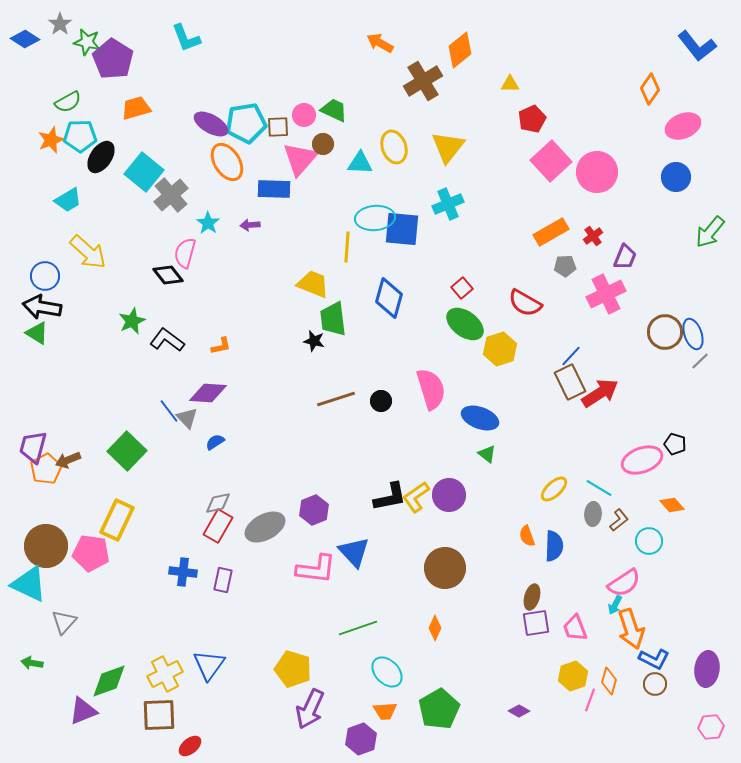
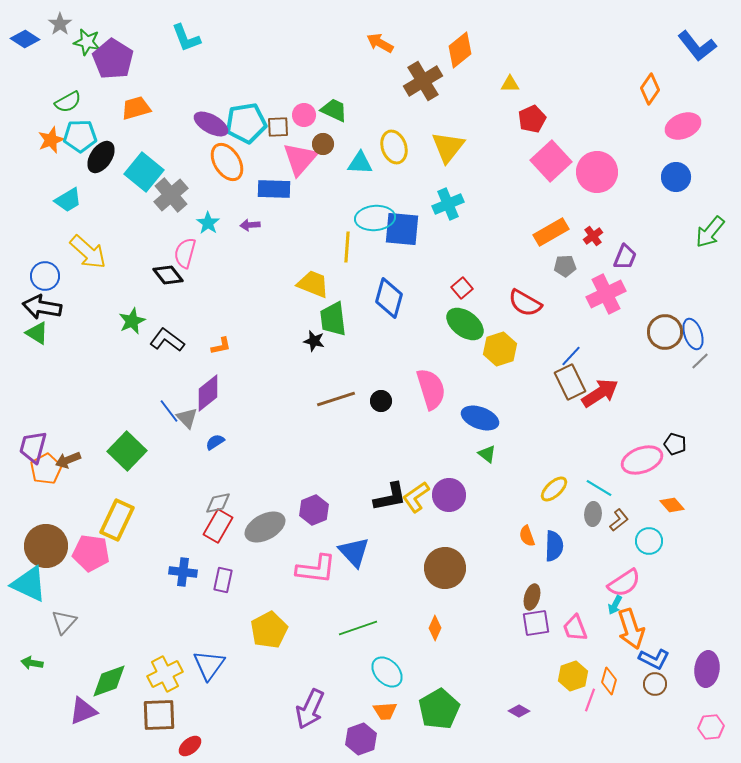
purple diamond at (208, 393): rotated 42 degrees counterclockwise
yellow pentagon at (293, 669): moved 24 px left, 39 px up; rotated 27 degrees clockwise
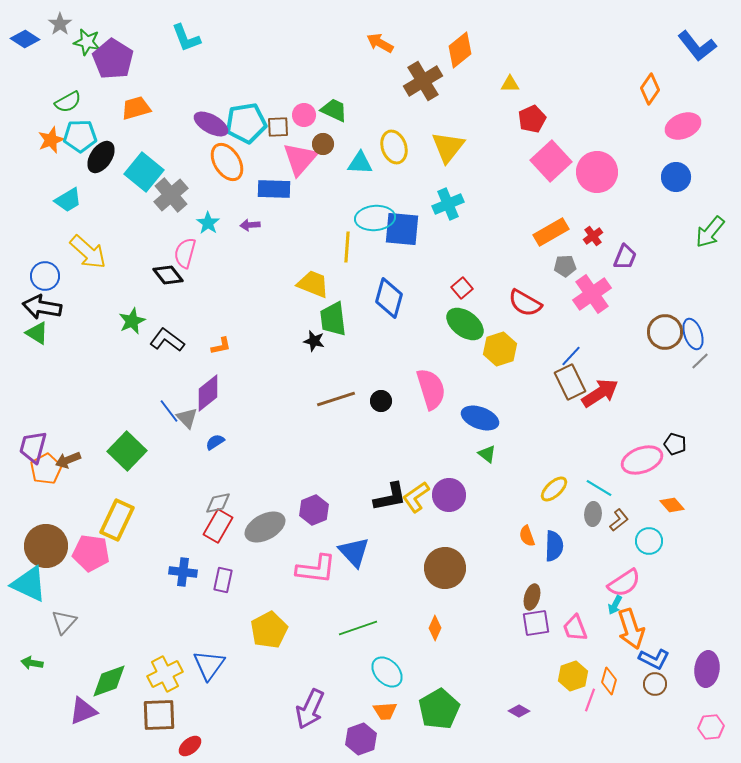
pink cross at (606, 294): moved 14 px left; rotated 9 degrees counterclockwise
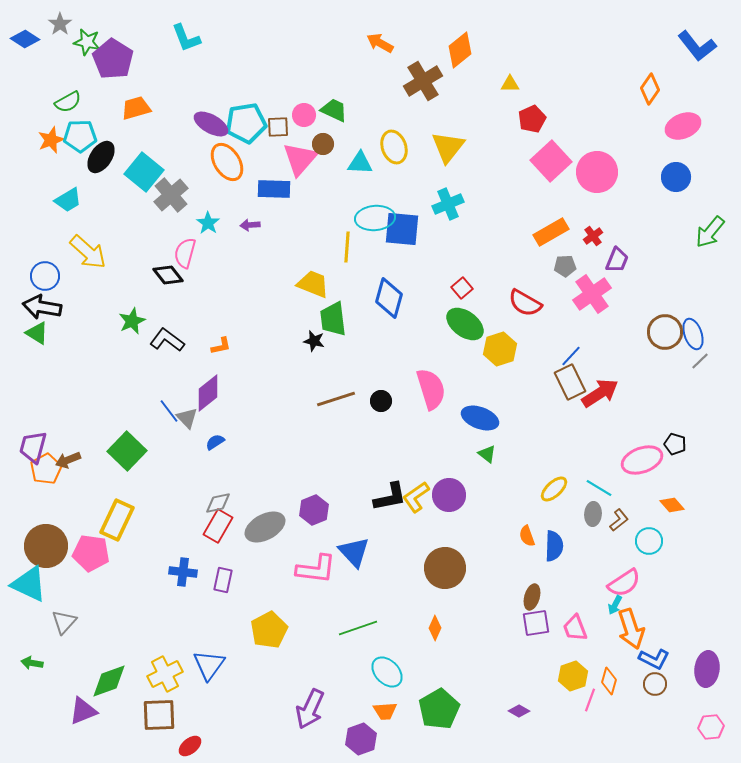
purple trapezoid at (625, 257): moved 8 px left, 3 px down
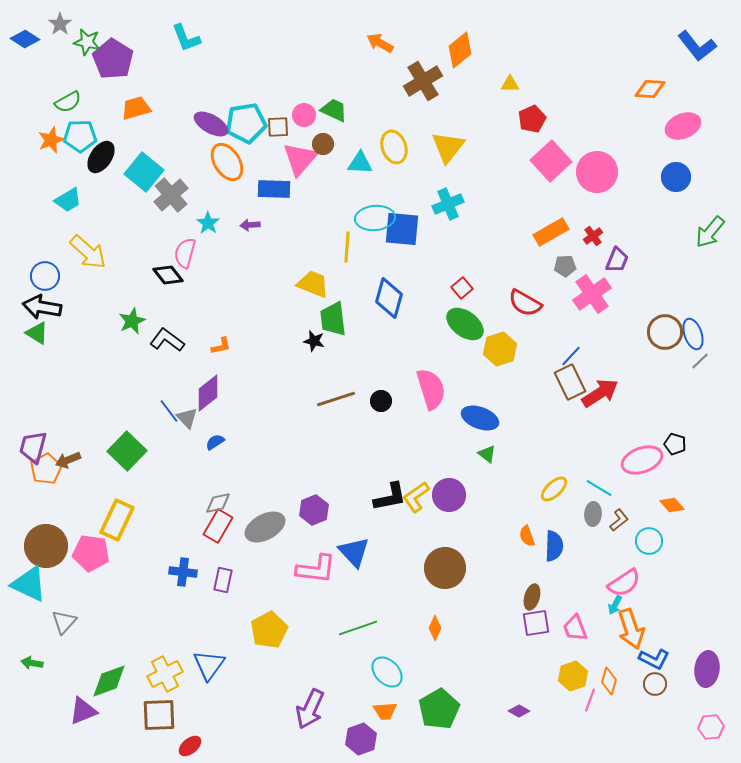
orange diamond at (650, 89): rotated 60 degrees clockwise
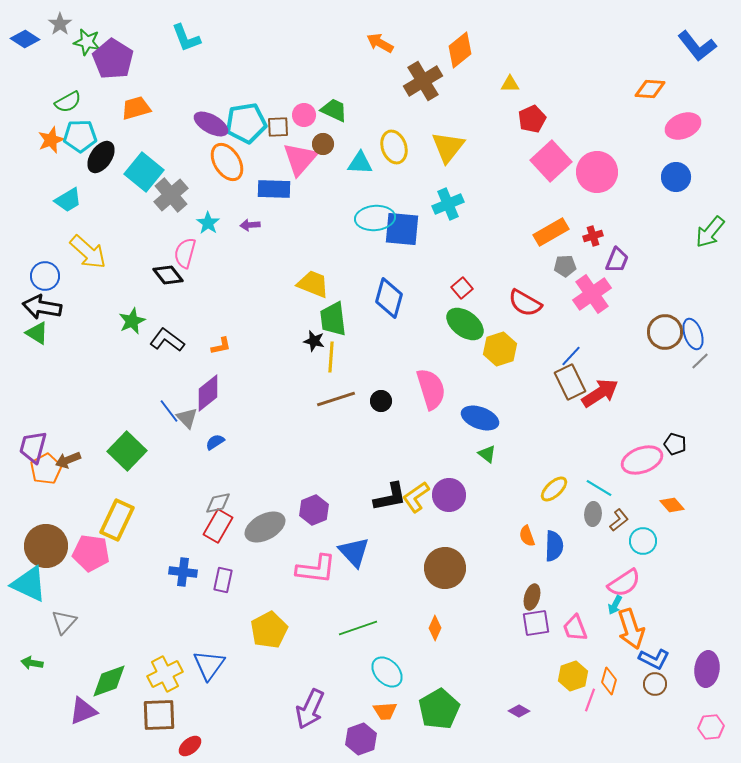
red cross at (593, 236): rotated 18 degrees clockwise
yellow line at (347, 247): moved 16 px left, 110 px down
cyan circle at (649, 541): moved 6 px left
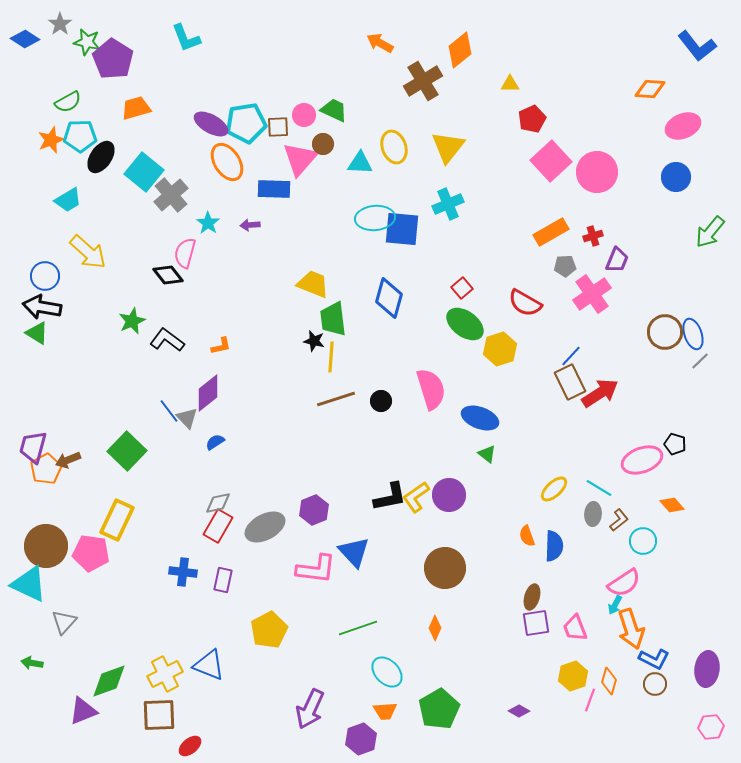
blue triangle at (209, 665): rotated 44 degrees counterclockwise
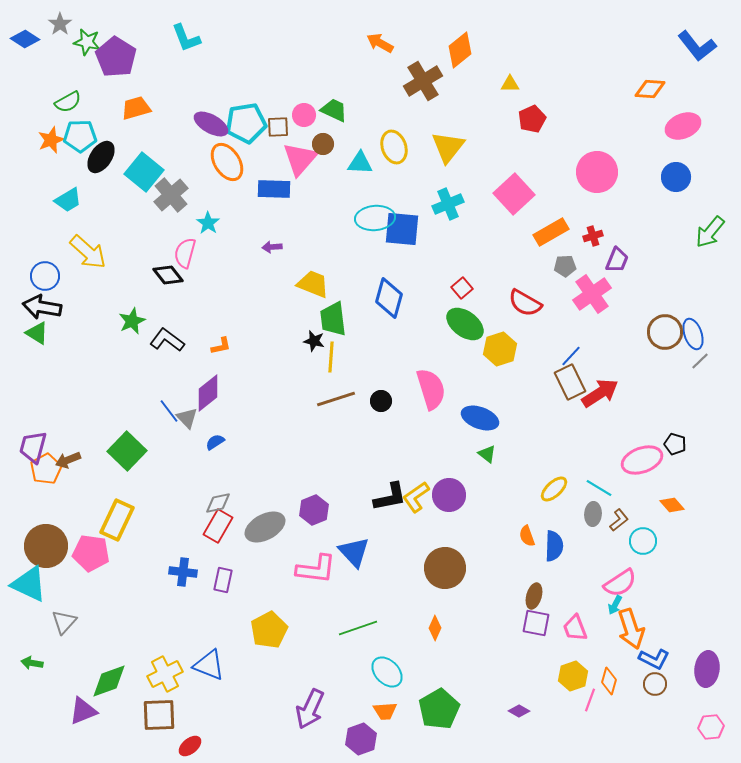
purple pentagon at (113, 59): moved 3 px right, 2 px up
pink square at (551, 161): moved 37 px left, 33 px down
purple arrow at (250, 225): moved 22 px right, 22 px down
pink semicircle at (624, 583): moved 4 px left
brown ellipse at (532, 597): moved 2 px right, 1 px up
purple square at (536, 623): rotated 20 degrees clockwise
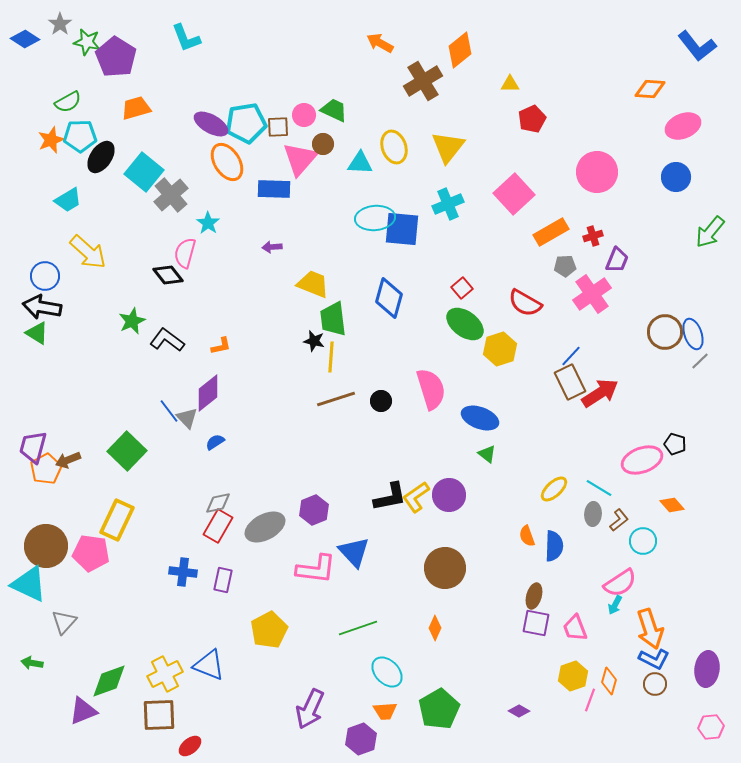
orange arrow at (631, 629): moved 19 px right
